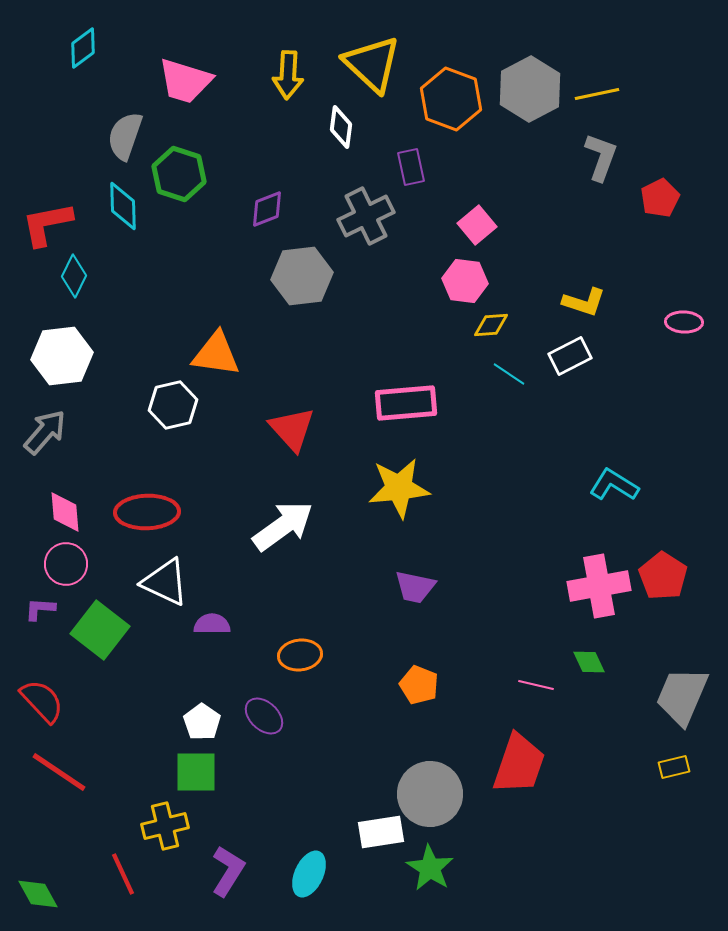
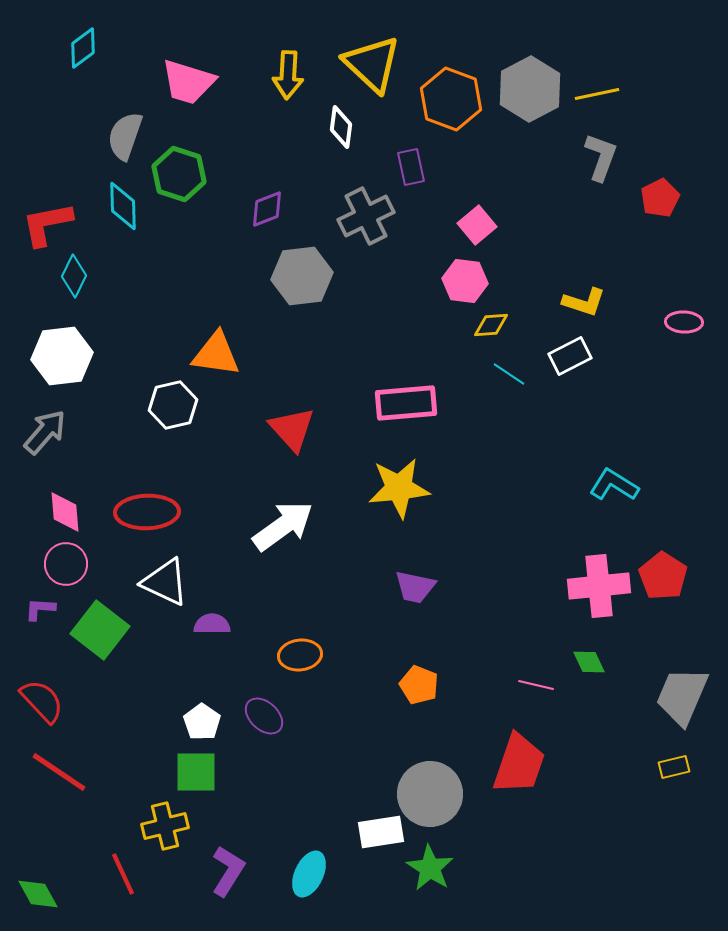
pink trapezoid at (185, 81): moved 3 px right, 1 px down
pink cross at (599, 586): rotated 4 degrees clockwise
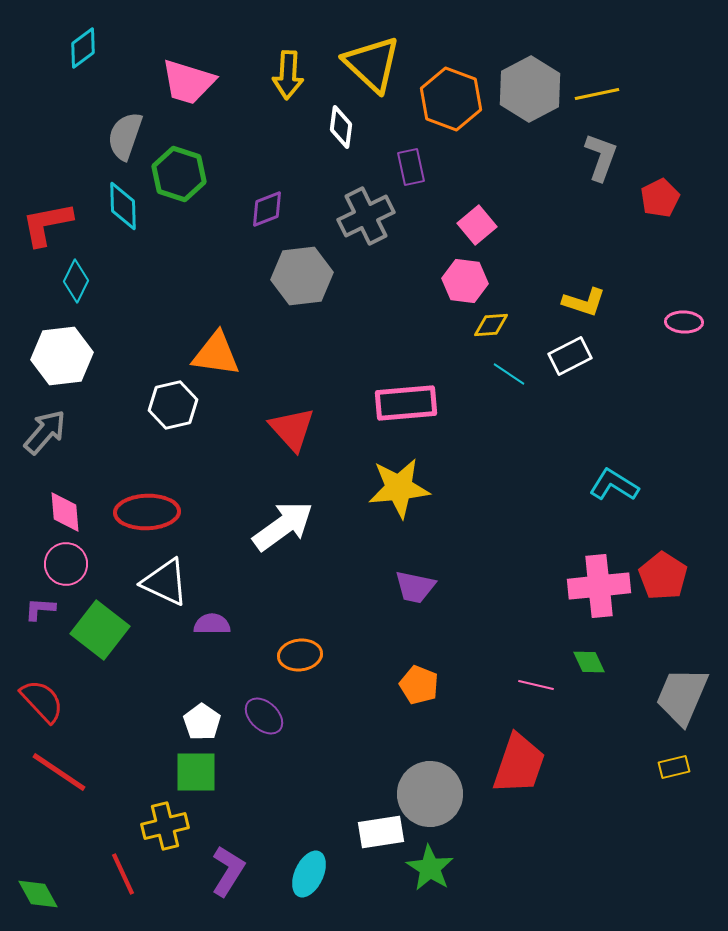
cyan diamond at (74, 276): moved 2 px right, 5 px down
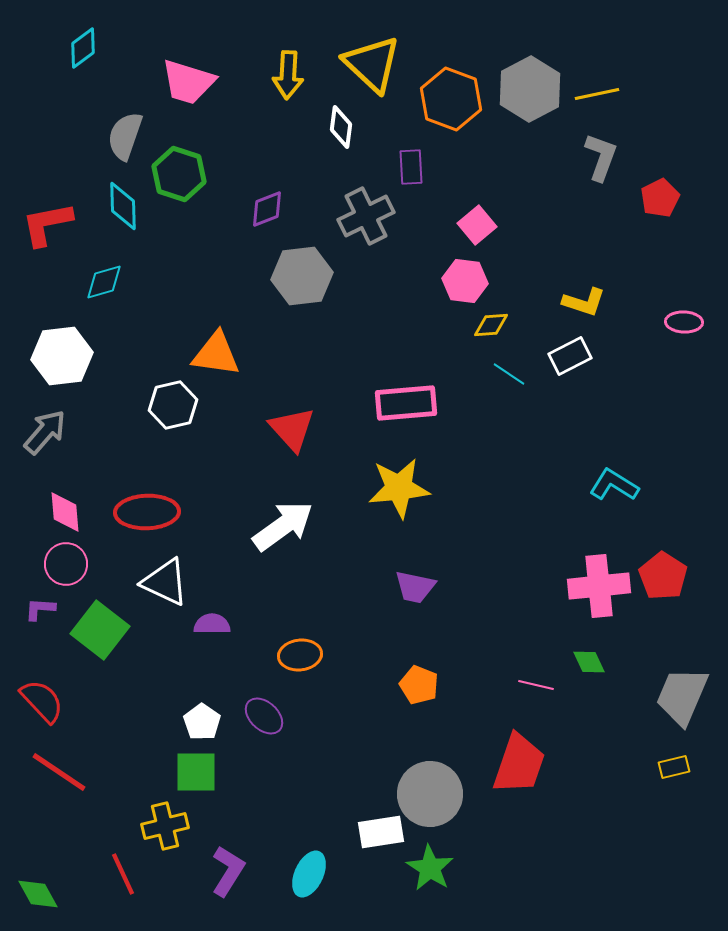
purple rectangle at (411, 167): rotated 9 degrees clockwise
cyan diamond at (76, 281): moved 28 px right, 1 px down; rotated 48 degrees clockwise
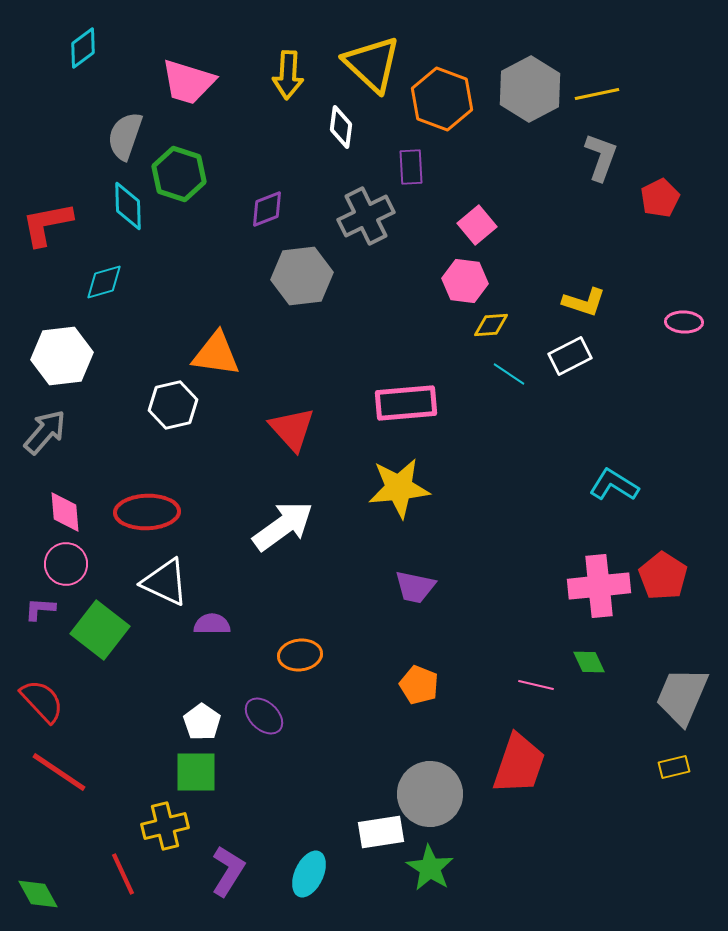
orange hexagon at (451, 99): moved 9 px left
cyan diamond at (123, 206): moved 5 px right
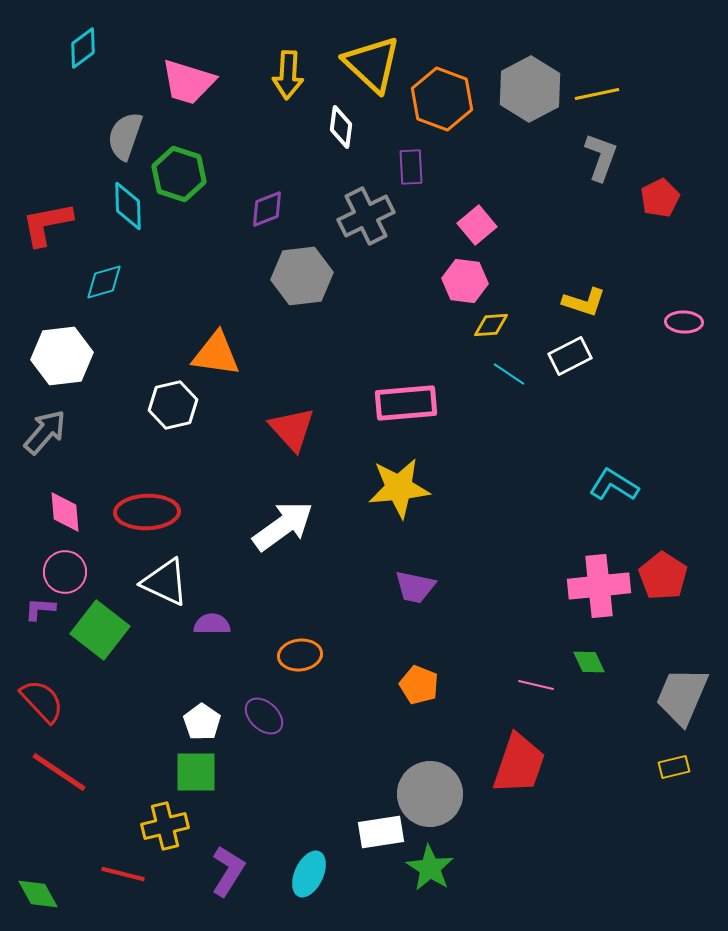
pink circle at (66, 564): moved 1 px left, 8 px down
red line at (123, 874): rotated 51 degrees counterclockwise
